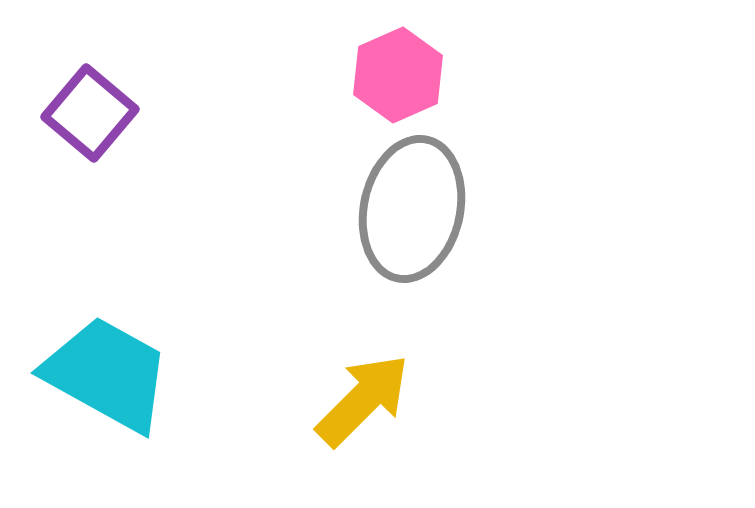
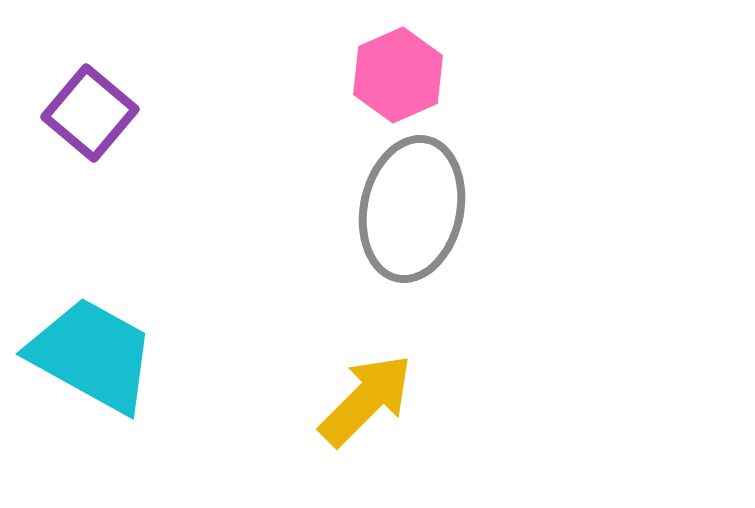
cyan trapezoid: moved 15 px left, 19 px up
yellow arrow: moved 3 px right
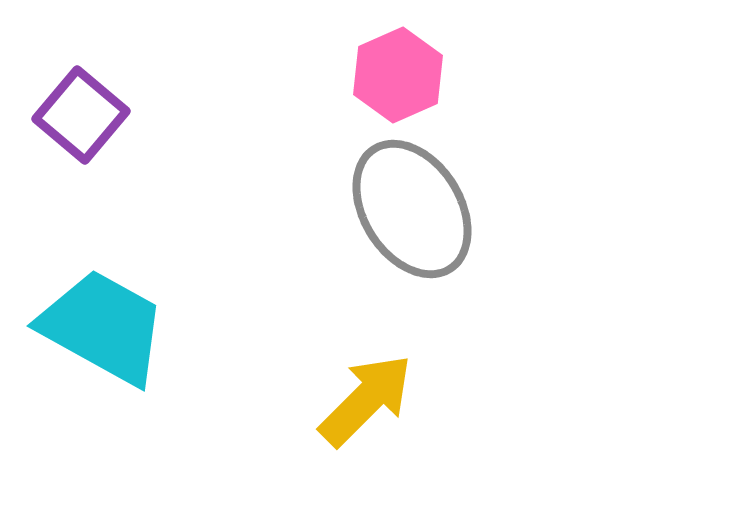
purple square: moved 9 px left, 2 px down
gray ellipse: rotated 44 degrees counterclockwise
cyan trapezoid: moved 11 px right, 28 px up
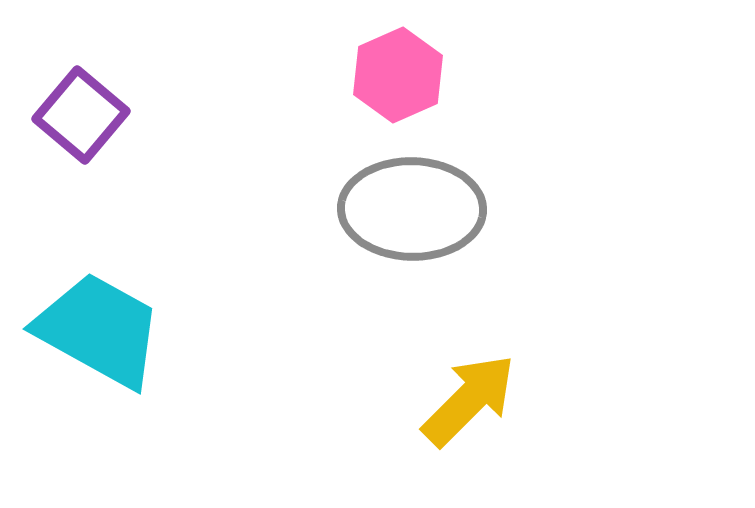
gray ellipse: rotated 57 degrees counterclockwise
cyan trapezoid: moved 4 px left, 3 px down
yellow arrow: moved 103 px right
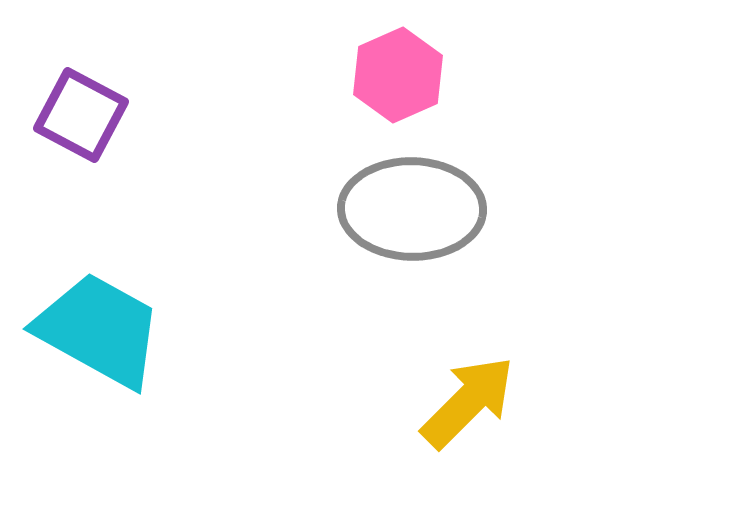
purple square: rotated 12 degrees counterclockwise
yellow arrow: moved 1 px left, 2 px down
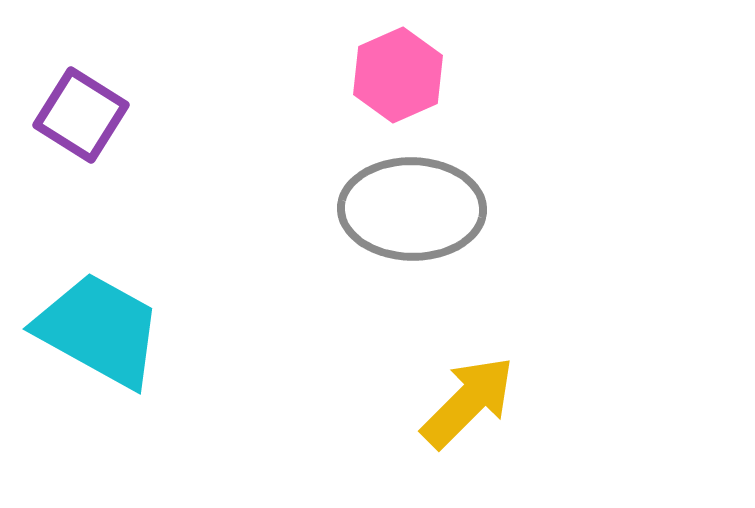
purple square: rotated 4 degrees clockwise
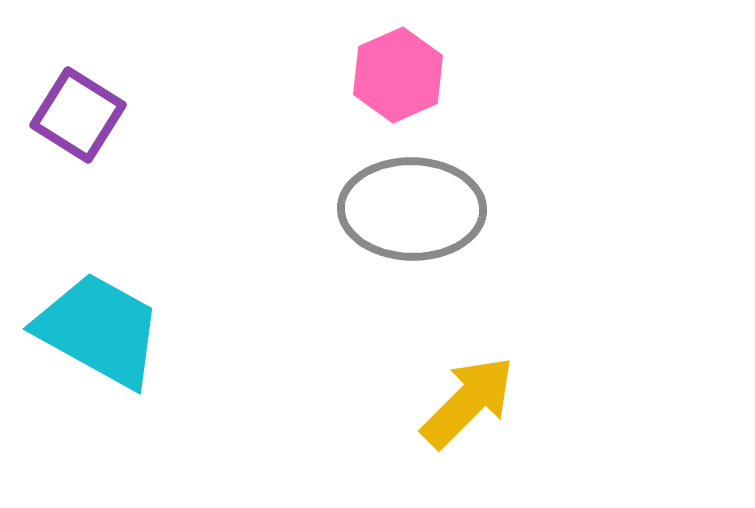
purple square: moved 3 px left
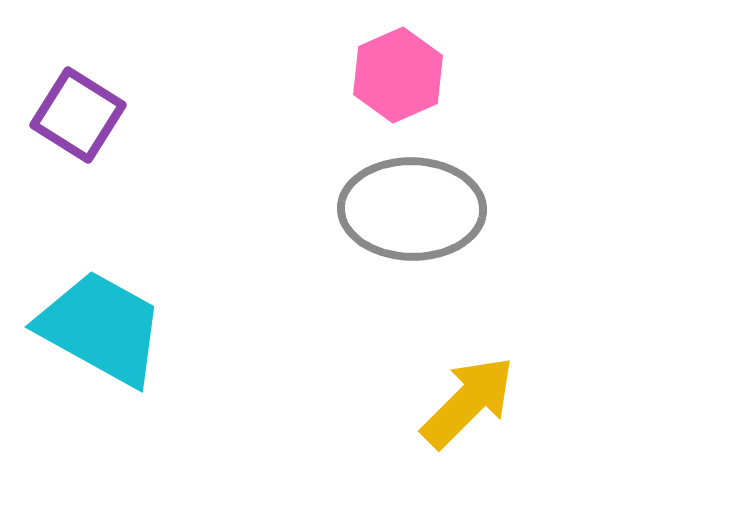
cyan trapezoid: moved 2 px right, 2 px up
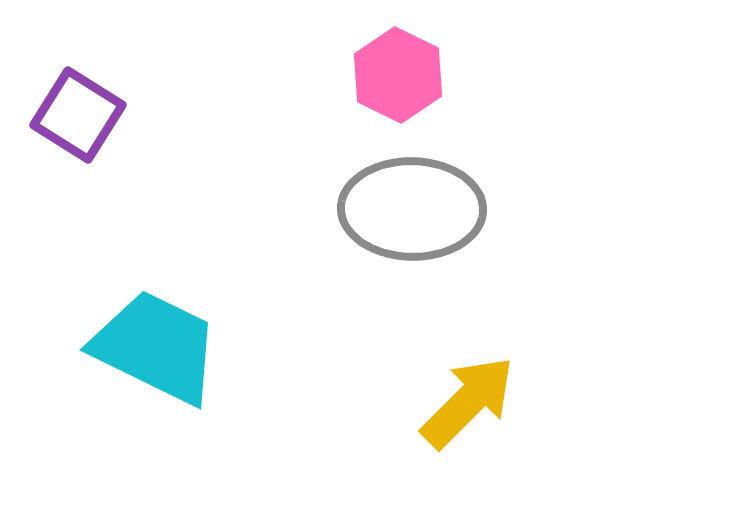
pink hexagon: rotated 10 degrees counterclockwise
cyan trapezoid: moved 55 px right, 19 px down; rotated 3 degrees counterclockwise
